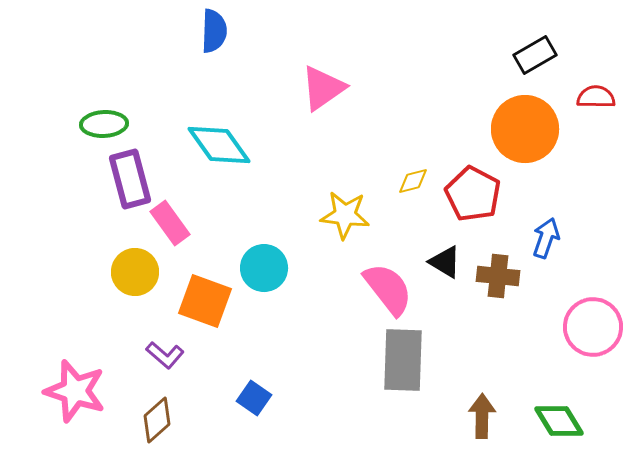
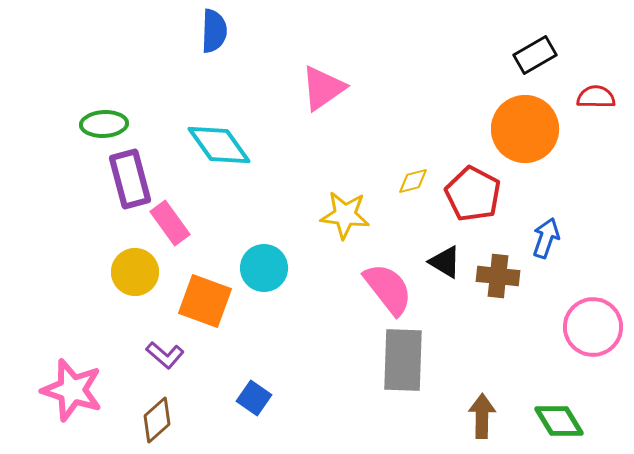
pink star: moved 3 px left, 1 px up
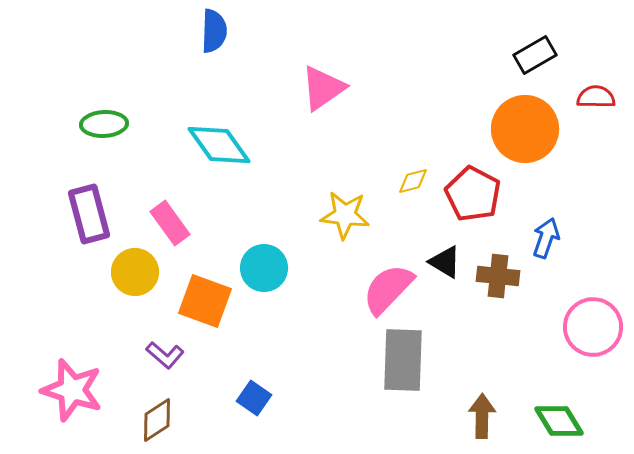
purple rectangle: moved 41 px left, 35 px down
pink semicircle: rotated 98 degrees counterclockwise
brown diamond: rotated 9 degrees clockwise
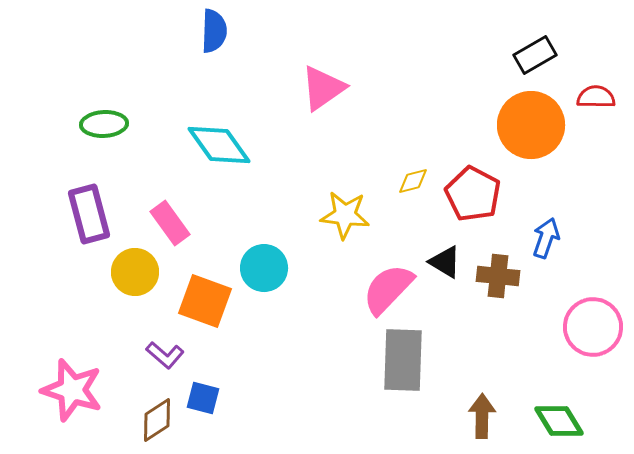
orange circle: moved 6 px right, 4 px up
blue square: moved 51 px left; rotated 20 degrees counterclockwise
